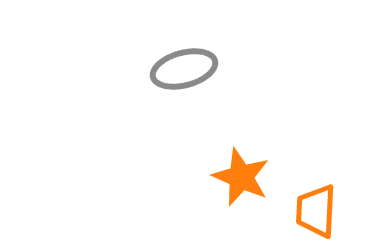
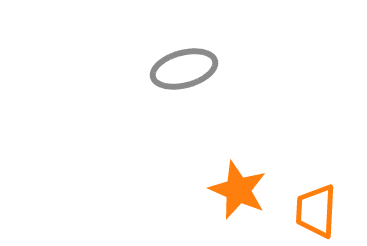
orange star: moved 3 px left, 13 px down
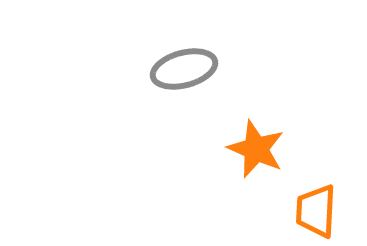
orange star: moved 18 px right, 41 px up
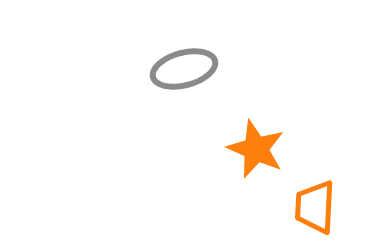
orange trapezoid: moved 1 px left, 4 px up
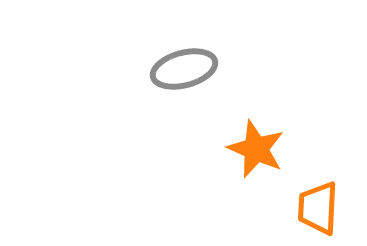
orange trapezoid: moved 3 px right, 1 px down
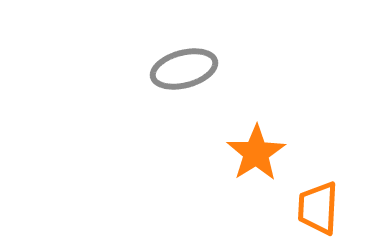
orange star: moved 4 px down; rotated 16 degrees clockwise
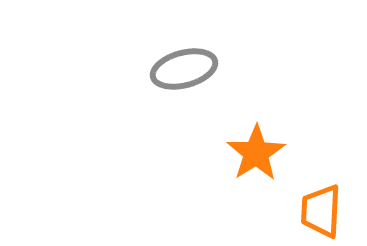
orange trapezoid: moved 3 px right, 3 px down
